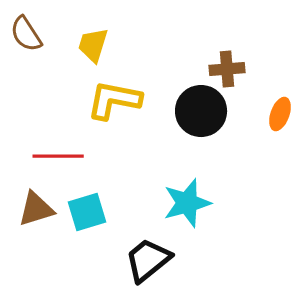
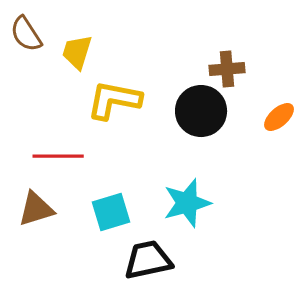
yellow trapezoid: moved 16 px left, 7 px down
orange ellipse: moved 1 px left, 3 px down; rotated 28 degrees clockwise
cyan square: moved 24 px right
black trapezoid: rotated 27 degrees clockwise
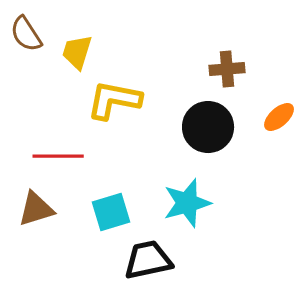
black circle: moved 7 px right, 16 px down
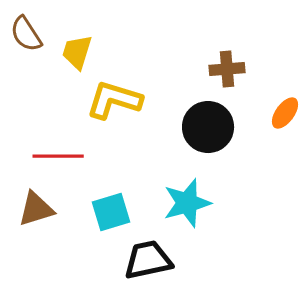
yellow L-shape: rotated 6 degrees clockwise
orange ellipse: moved 6 px right, 4 px up; rotated 12 degrees counterclockwise
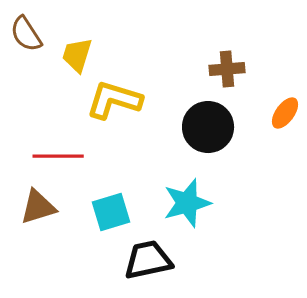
yellow trapezoid: moved 3 px down
brown triangle: moved 2 px right, 2 px up
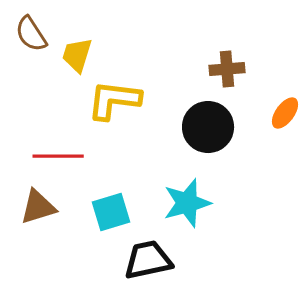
brown semicircle: moved 5 px right
yellow L-shape: rotated 10 degrees counterclockwise
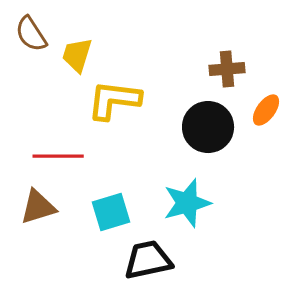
orange ellipse: moved 19 px left, 3 px up
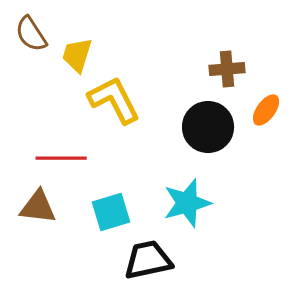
yellow L-shape: rotated 56 degrees clockwise
red line: moved 3 px right, 2 px down
brown triangle: rotated 24 degrees clockwise
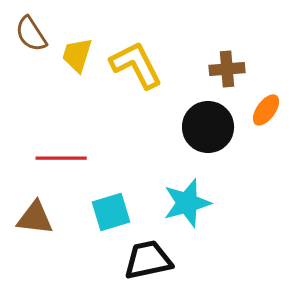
yellow L-shape: moved 22 px right, 35 px up
brown triangle: moved 3 px left, 11 px down
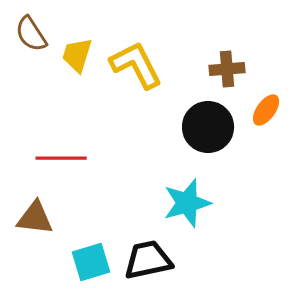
cyan square: moved 20 px left, 50 px down
